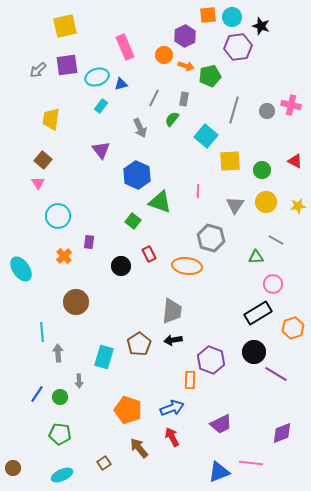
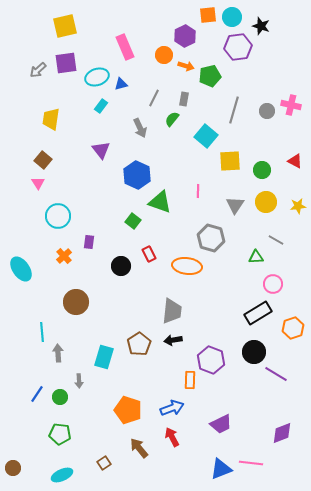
purple square at (67, 65): moved 1 px left, 2 px up
blue triangle at (219, 472): moved 2 px right, 3 px up
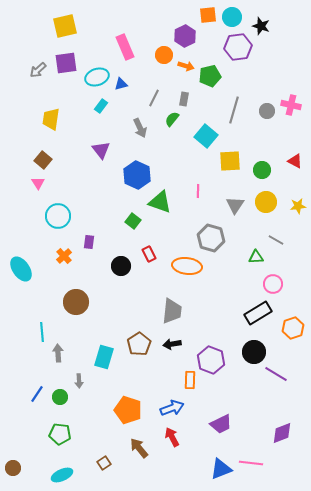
black arrow at (173, 340): moved 1 px left, 4 px down
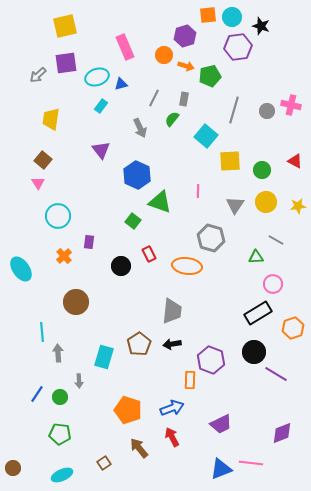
purple hexagon at (185, 36): rotated 10 degrees clockwise
gray arrow at (38, 70): moved 5 px down
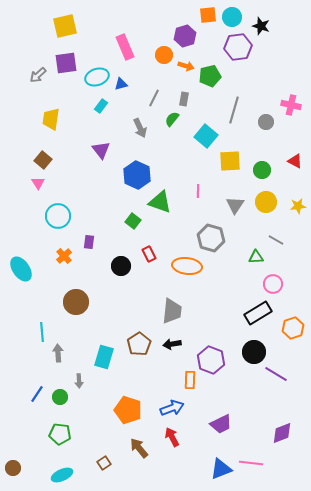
gray circle at (267, 111): moved 1 px left, 11 px down
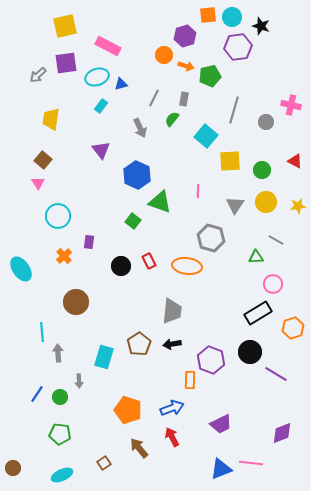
pink rectangle at (125, 47): moved 17 px left, 1 px up; rotated 40 degrees counterclockwise
red rectangle at (149, 254): moved 7 px down
black circle at (254, 352): moved 4 px left
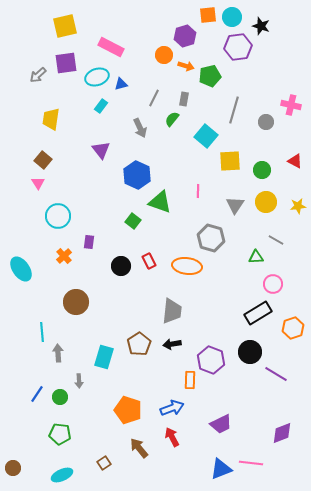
pink rectangle at (108, 46): moved 3 px right, 1 px down
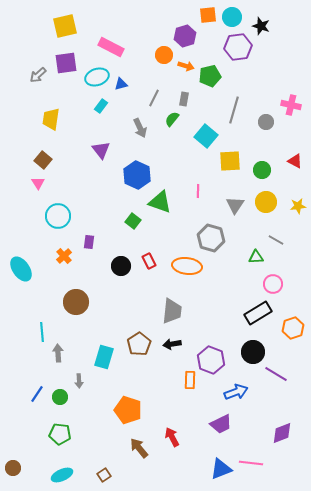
black circle at (250, 352): moved 3 px right
blue arrow at (172, 408): moved 64 px right, 16 px up
brown square at (104, 463): moved 12 px down
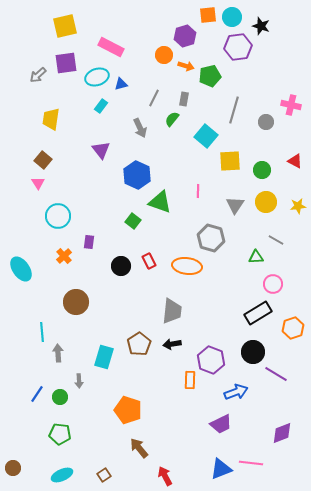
red arrow at (172, 437): moved 7 px left, 39 px down
